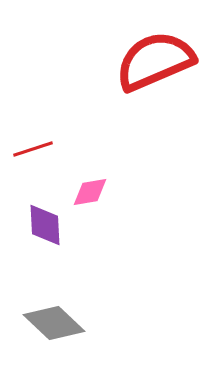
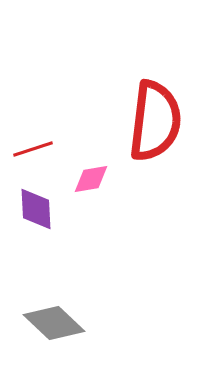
red semicircle: moved 60 px down; rotated 120 degrees clockwise
pink diamond: moved 1 px right, 13 px up
purple diamond: moved 9 px left, 16 px up
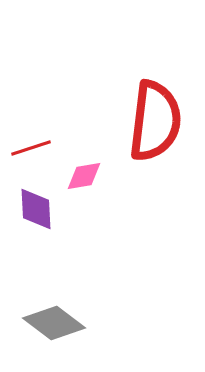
red line: moved 2 px left, 1 px up
pink diamond: moved 7 px left, 3 px up
gray diamond: rotated 6 degrees counterclockwise
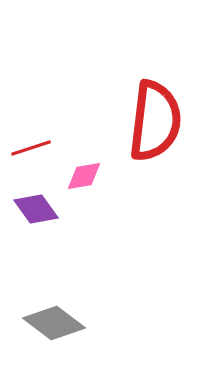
purple diamond: rotated 33 degrees counterclockwise
